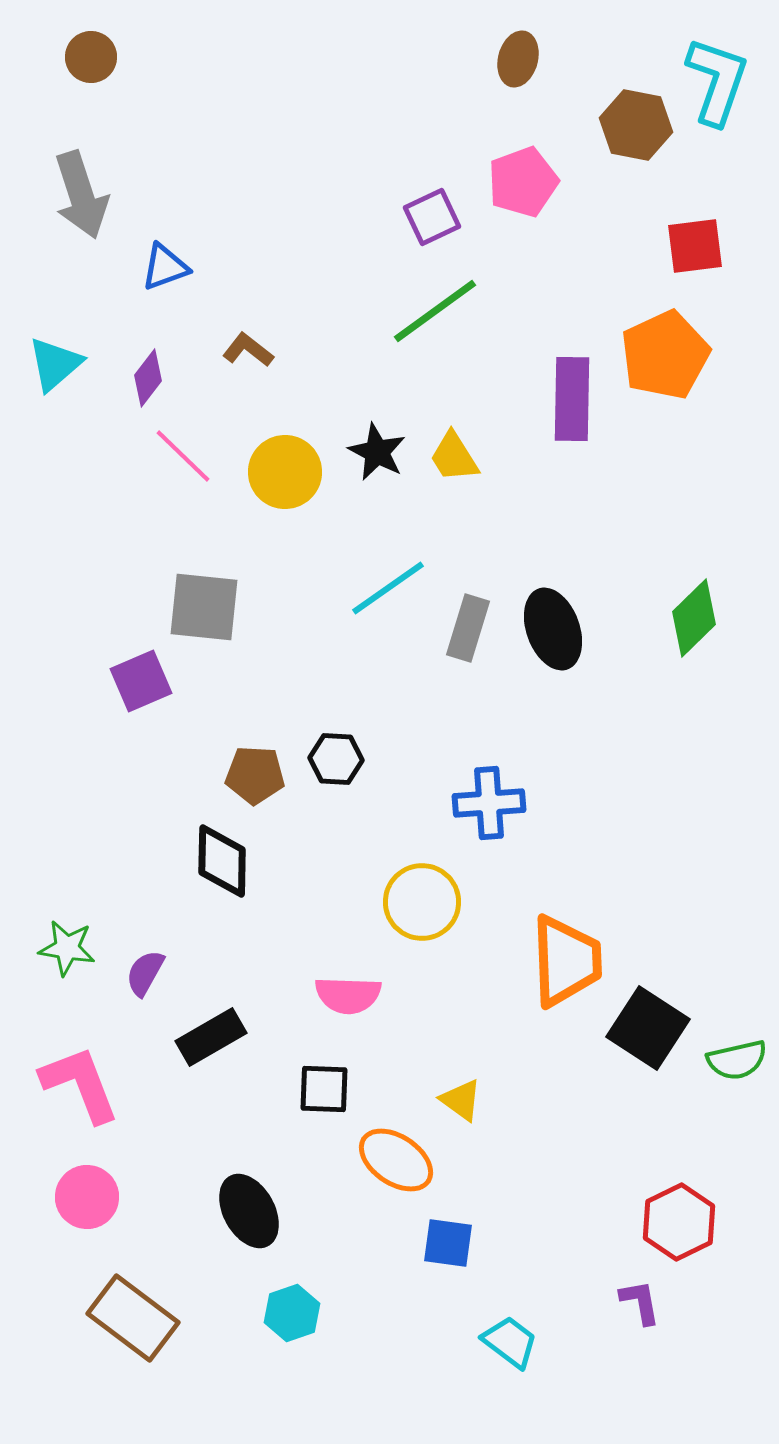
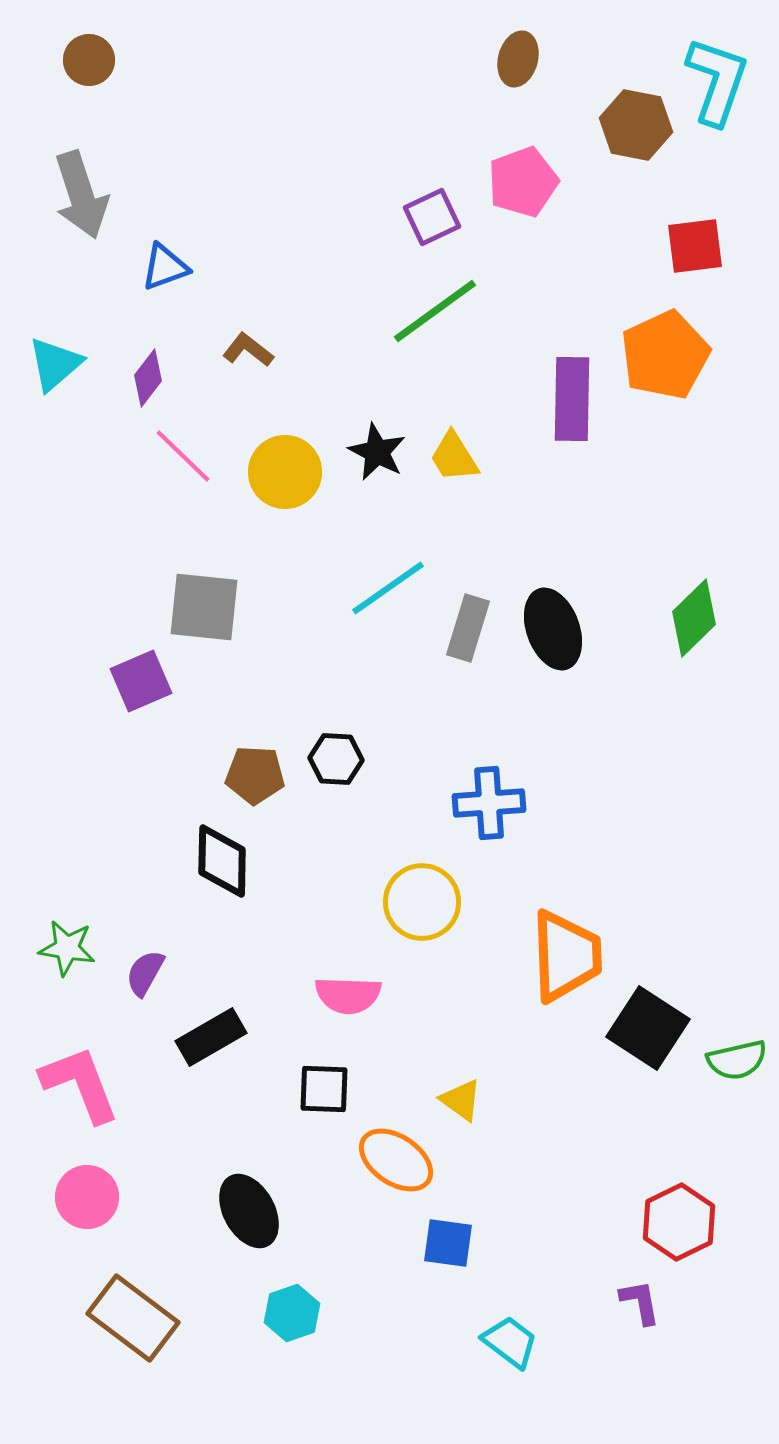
brown circle at (91, 57): moved 2 px left, 3 px down
orange trapezoid at (566, 961): moved 5 px up
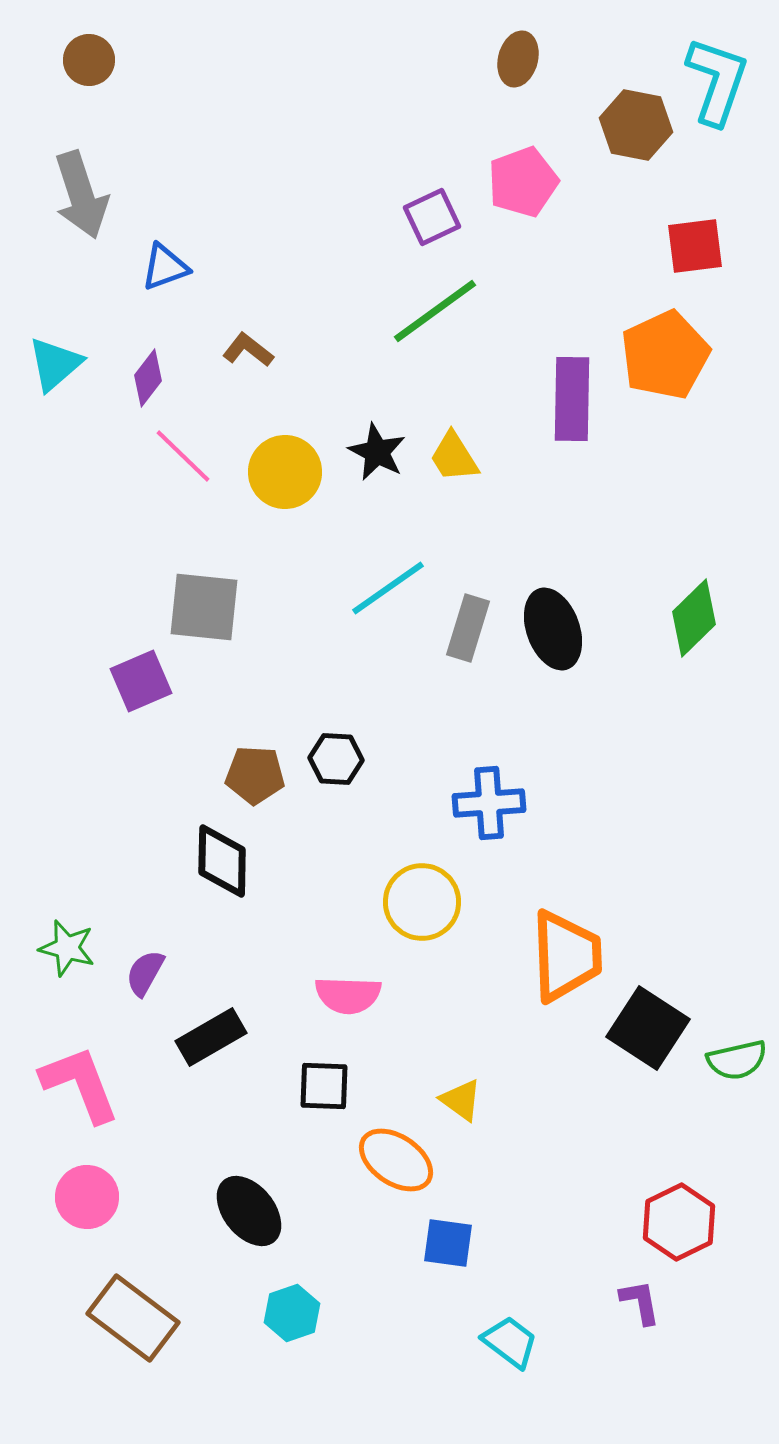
green star at (67, 948): rotated 6 degrees clockwise
black square at (324, 1089): moved 3 px up
black ellipse at (249, 1211): rotated 10 degrees counterclockwise
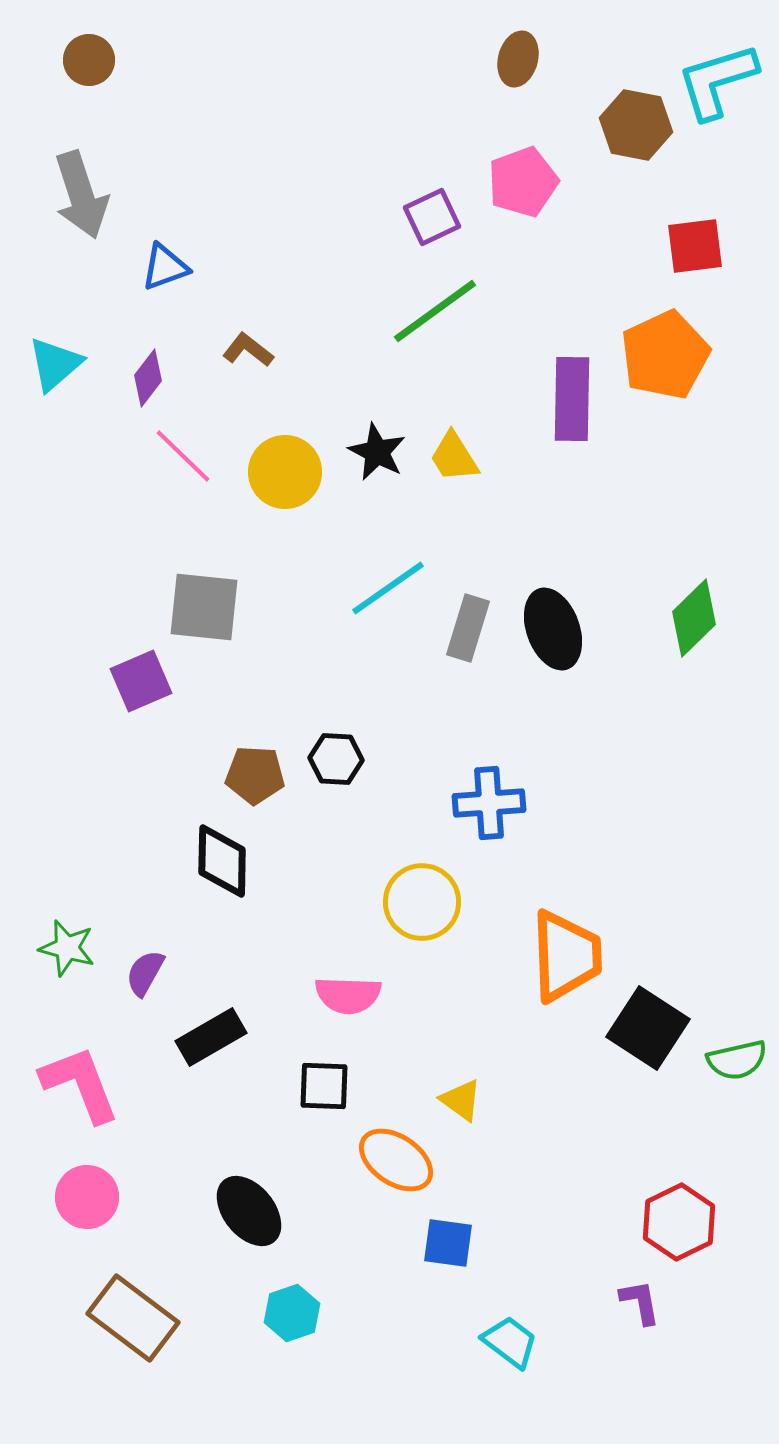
cyan L-shape at (717, 81): rotated 126 degrees counterclockwise
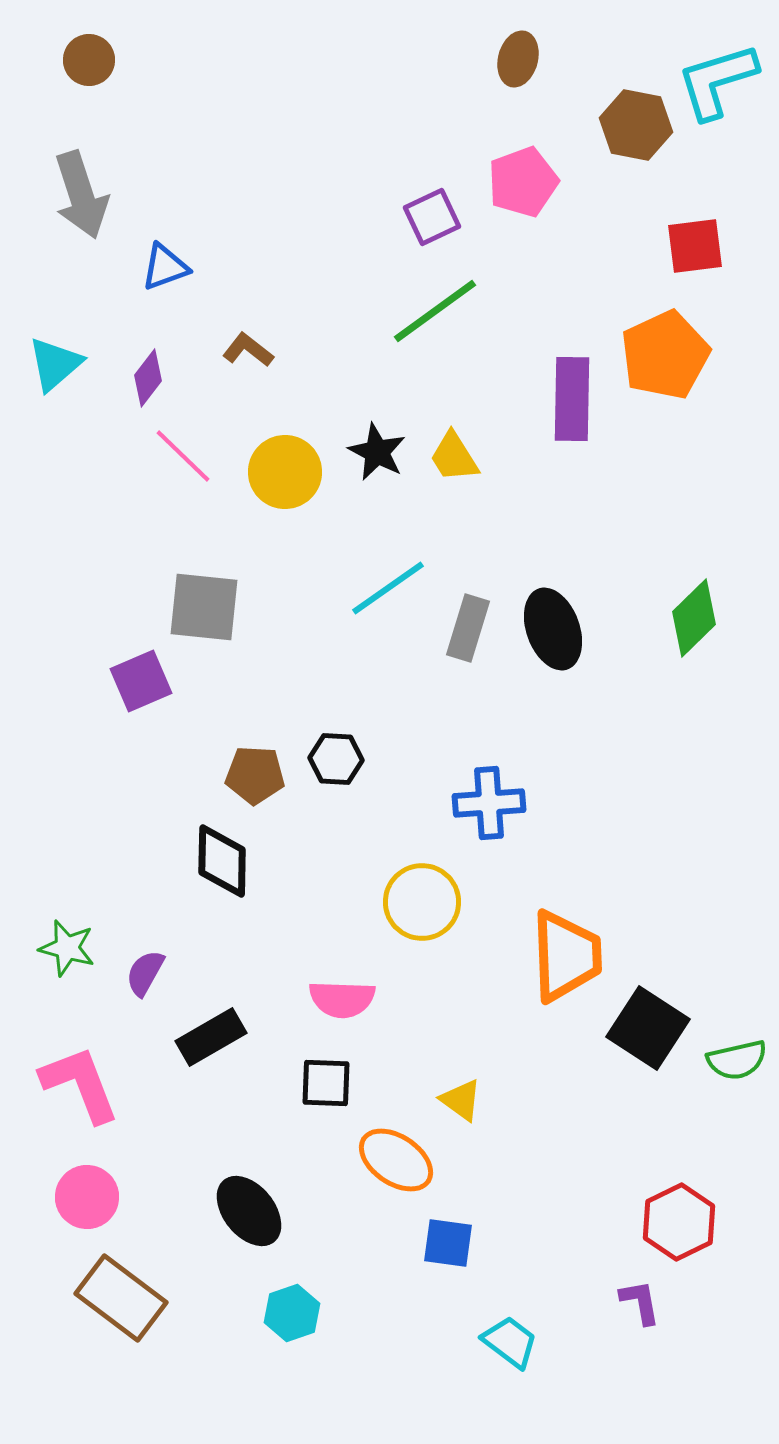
pink semicircle at (348, 995): moved 6 px left, 4 px down
black square at (324, 1086): moved 2 px right, 3 px up
brown rectangle at (133, 1318): moved 12 px left, 20 px up
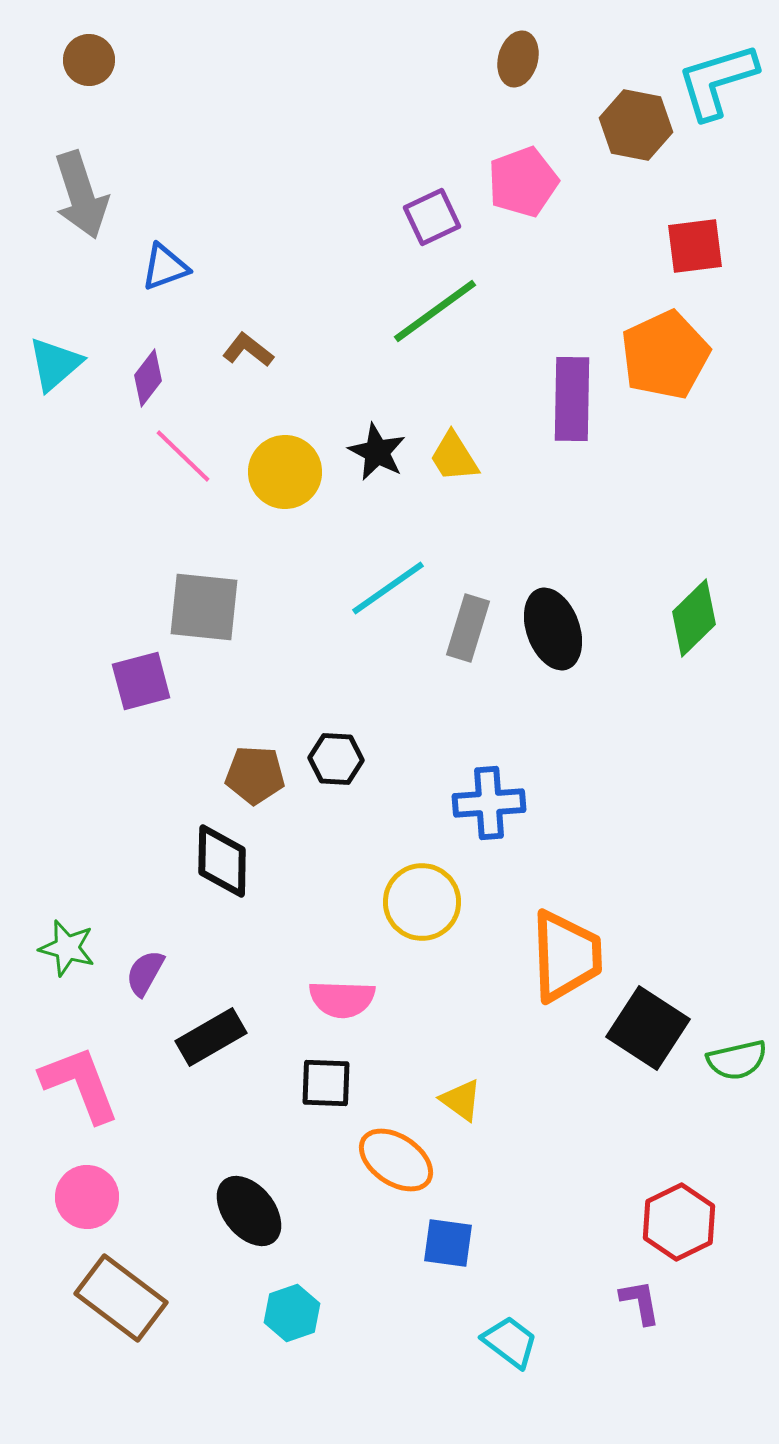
purple square at (141, 681): rotated 8 degrees clockwise
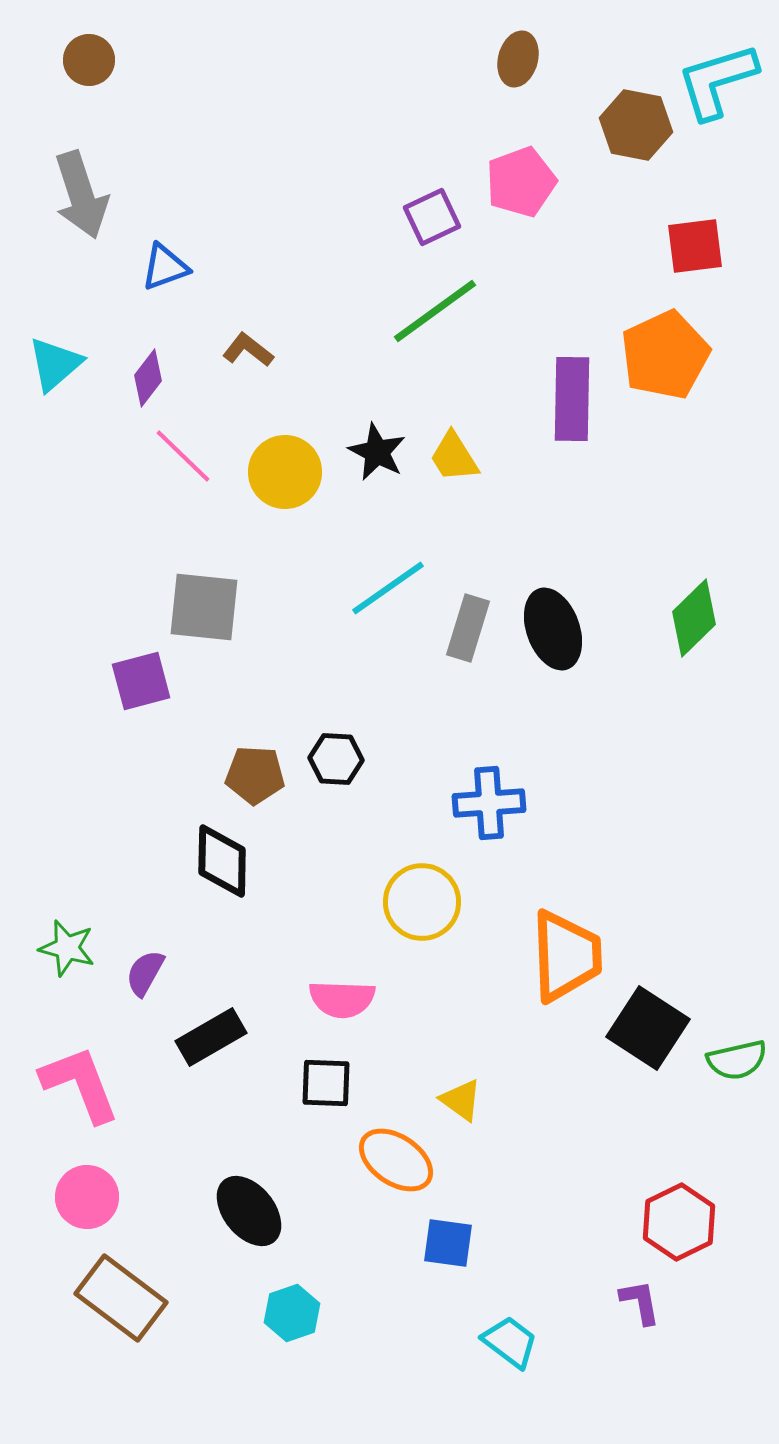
pink pentagon at (523, 182): moved 2 px left
